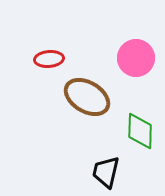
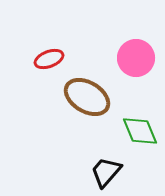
red ellipse: rotated 16 degrees counterclockwise
green diamond: rotated 24 degrees counterclockwise
black trapezoid: rotated 28 degrees clockwise
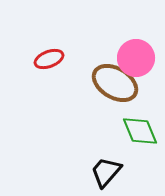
brown ellipse: moved 28 px right, 14 px up
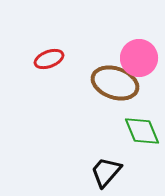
pink circle: moved 3 px right
brown ellipse: rotated 12 degrees counterclockwise
green diamond: moved 2 px right
